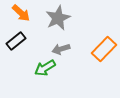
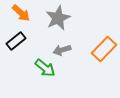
gray arrow: moved 1 px right, 1 px down
green arrow: rotated 110 degrees counterclockwise
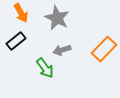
orange arrow: rotated 18 degrees clockwise
gray star: moved 1 px left; rotated 20 degrees counterclockwise
green arrow: rotated 15 degrees clockwise
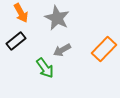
gray arrow: rotated 12 degrees counterclockwise
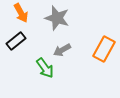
gray star: rotated 10 degrees counterclockwise
orange rectangle: rotated 15 degrees counterclockwise
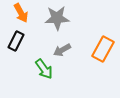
gray star: rotated 20 degrees counterclockwise
black rectangle: rotated 24 degrees counterclockwise
orange rectangle: moved 1 px left
green arrow: moved 1 px left, 1 px down
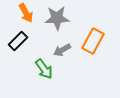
orange arrow: moved 5 px right
black rectangle: moved 2 px right; rotated 18 degrees clockwise
orange rectangle: moved 10 px left, 8 px up
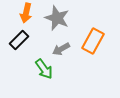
orange arrow: rotated 42 degrees clockwise
gray star: rotated 25 degrees clockwise
black rectangle: moved 1 px right, 1 px up
gray arrow: moved 1 px left, 1 px up
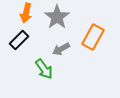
gray star: moved 1 px up; rotated 15 degrees clockwise
orange rectangle: moved 4 px up
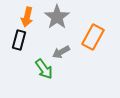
orange arrow: moved 1 px right, 4 px down
black rectangle: rotated 30 degrees counterclockwise
gray arrow: moved 3 px down
